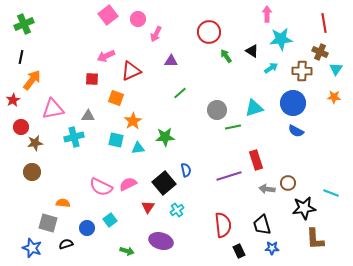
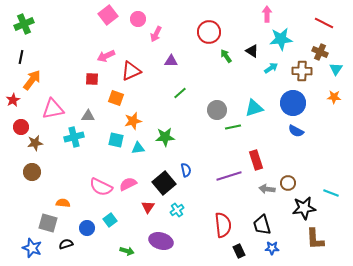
red line at (324, 23): rotated 54 degrees counterclockwise
orange star at (133, 121): rotated 18 degrees clockwise
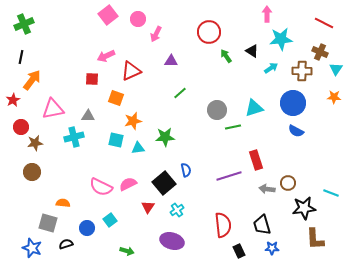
purple ellipse at (161, 241): moved 11 px right
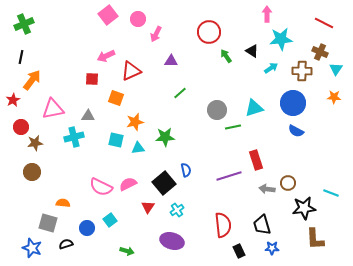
orange star at (133, 121): moved 2 px right, 1 px down
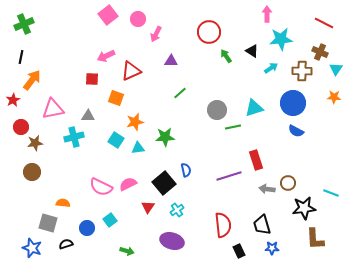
cyan square at (116, 140): rotated 21 degrees clockwise
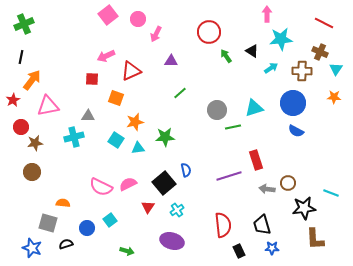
pink triangle at (53, 109): moved 5 px left, 3 px up
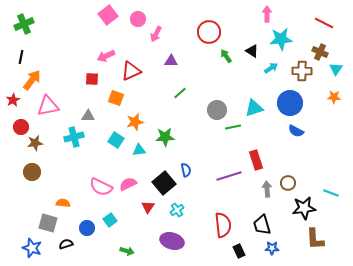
blue circle at (293, 103): moved 3 px left
cyan triangle at (138, 148): moved 1 px right, 2 px down
gray arrow at (267, 189): rotated 77 degrees clockwise
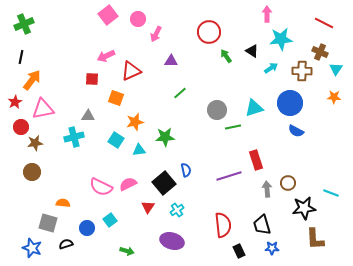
red star at (13, 100): moved 2 px right, 2 px down
pink triangle at (48, 106): moved 5 px left, 3 px down
